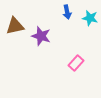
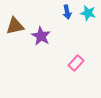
cyan star: moved 2 px left, 5 px up
purple star: rotated 12 degrees clockwise
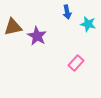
cyan star: moved 11 px down
brown triangle: moved 2 px left, 1 px down
purple star: moved 4 px left
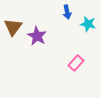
brown triangle: rotated 42 degrees counterclockwise
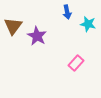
brown triangle: moved 1 px up
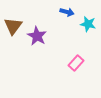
blue arrow: rotated 64 degrees counterclockwise
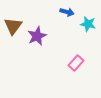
purple star: rotated 18 degrees clockwise
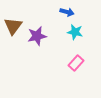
cyan star: moved 13 px left, 8 px down
purple star: rotated 12 degrees clockwise
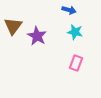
blue arrow: moved 2 px right, 2 px up
purple star: rotated 30 degrees counterclockwise
pink rectangle: rotated 21 degrees counterclockwise
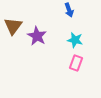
blue arrow: rotated 56 degrees clockwise
cyan star: moved 8 px down
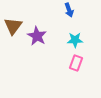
cyan star: rotated 14 degrees counterclockwise
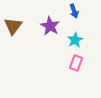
blue arrow: moved 5 px right, 1 px down
purple star: moved 13 px right, 10 px up
cyan star: rotated 28 degrees counterclockwise
